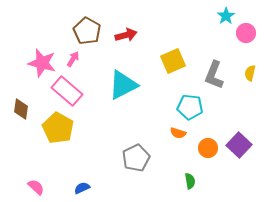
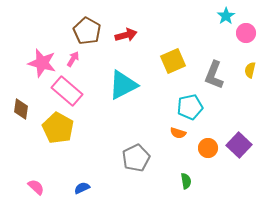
yellow semicircle: moved 3 px up
cyan pentagon: rotated 20 degrees counterclockwise
green semicircle: moved 4 px left
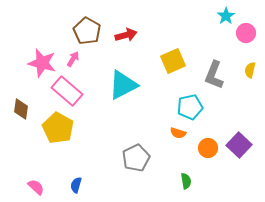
blue semicircle: moved 6 px left, 3 px up; rotated 49 degrees counterclockwise
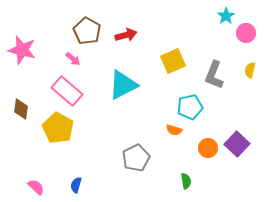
pink arrow: rotated 98 degrees clockwise
pink star: moved 20 px left, 13 px up
orange semicircle: moved 4 px left, 3 px up
purple square: moved 2 px left, 1 px up
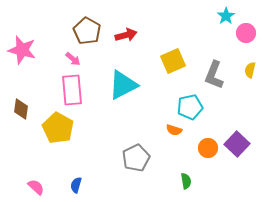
pink rectangle: moved 5 px right, 1 px up; rotated 44 degrees clockwise
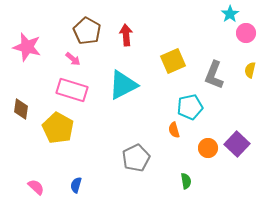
cyan star: moved 4 px right, 2 px up
red arrow: rotated 80 degrees counterclockwise
pink star: moved 5 px right, 3 px up
pink rectangle: rotated 68 degrees counterclockwise
orange semicircle: rotated 56 degrees clockwise
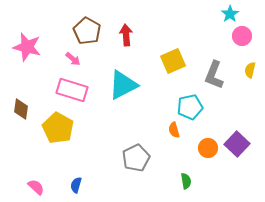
pink circle: moved 4 px left, 3 px down
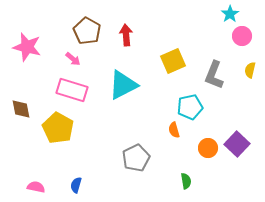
brown diamond: rotated 20 degrees counterclockwise
pink semicircle: rotated 30 degrees counterclockwise
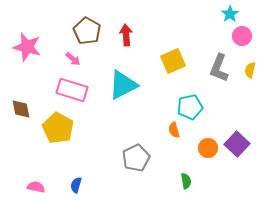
gray L-shape: moved 5 px right, 7 px up
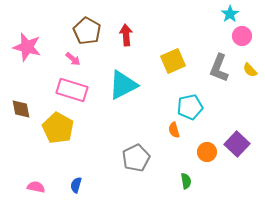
yellow semicircle: rotated 56 degrees counterclockwise
orange circle: moved 1 px left, 4 px down
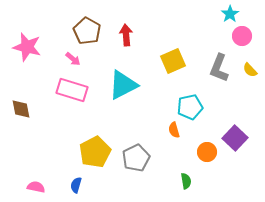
yellow pentagon: moved 37 px right, 24 px down; rotated 16 degrees clockwise
purple square: moved 2 px left, 6 px up
